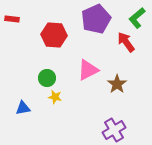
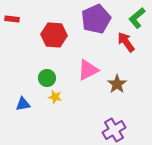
blue triangle: moved 4 px up
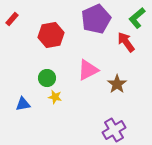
red rectangle: rotated 56 degrees counterclockwise
red hexagon: moved 3 px left; rotated 15 degrees counterclockwise
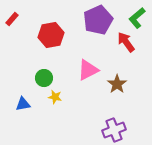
purple pentagon: moved 2 px right, 1 px down
green circle: moved 3 px left
purple cross: rotated 10 degrees clockwise
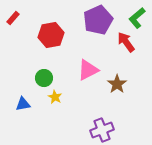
red rectangle: moved 1 px right, 1 px up
yellow star: rotated 16 degrees clockwise
purple cross: moved 12 px left
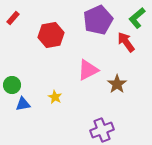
green circle: moved 32 px left, 7 px down
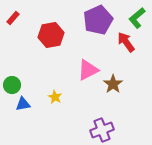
brown star: moved 4 px left
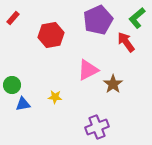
yellow star: rotated 24 degrees counterclockwise
purple cross: moved 5 px left, 3 px up
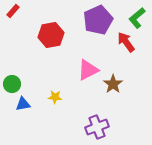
red rectangle: moved 7 px up
green circle: moved 1 px up
